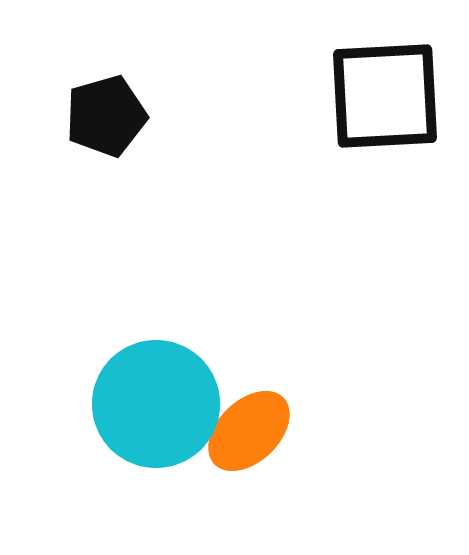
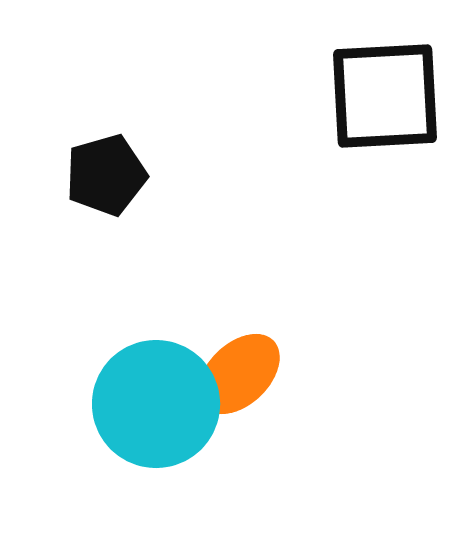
black pentagon: moved 59 px down
orange ellipse: moved 10 px left, 57 px up
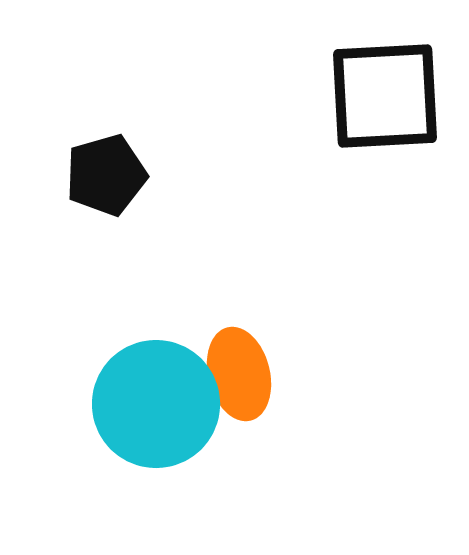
orange ellipse: rotated 60 degrees counterclockwise
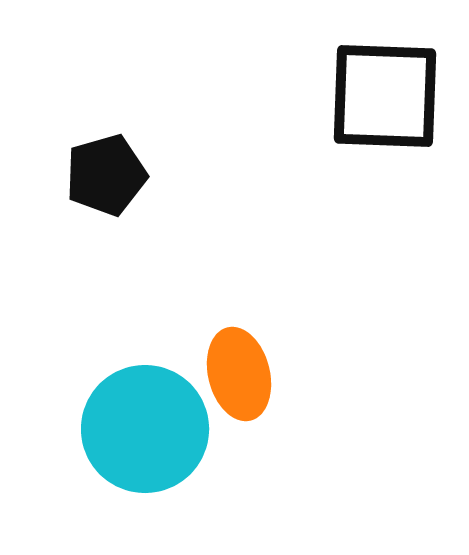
black square: rotated 5 degrees clockwise
cyan circle: moved 11 px left, 25 px down
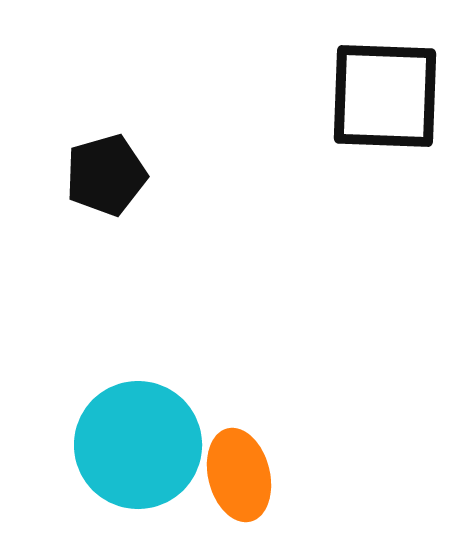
orange ellipse: moved 101 px down
cyan circle: moved 7 px left, 16 px down
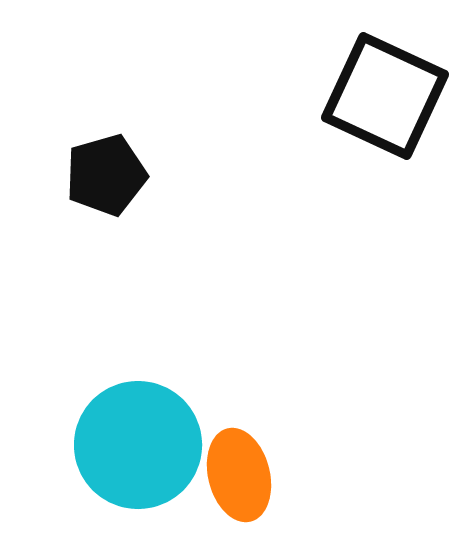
black square: rotated 23 degrees clockwise
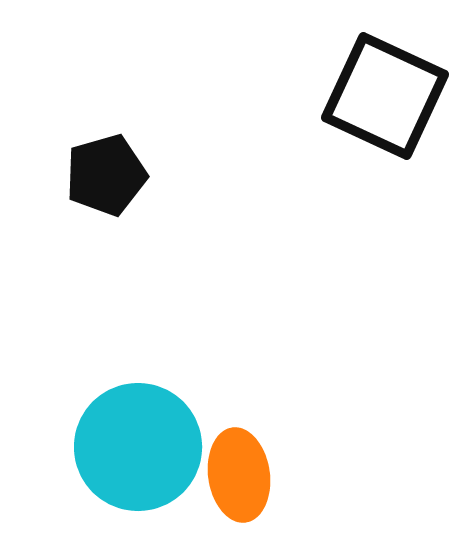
cyan circle: moved 2 px down
orange ellipse: rotated 6 degrees clockwise
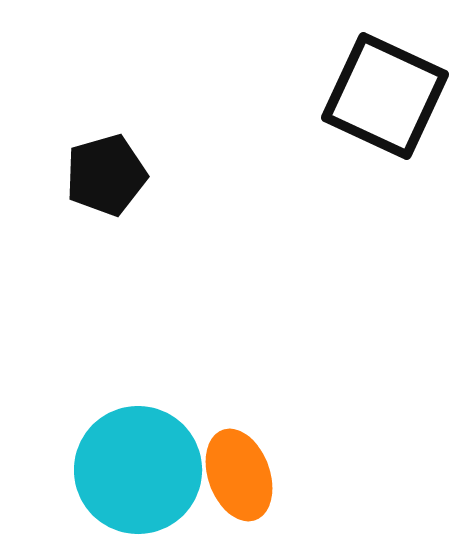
cyan circle: moved 23 px down
orange ellipse: rotated 12 degrees counterclockwise
